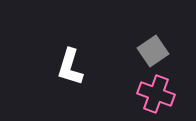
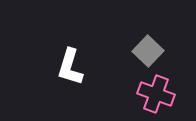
gray square: moved 5 px left; rotated 12 degrees counterclockwise
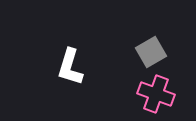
gray square: moved 3 px right, 1 px down; rotated 16 degrees clockwise
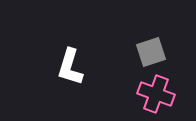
gray square: rotated 12 degrees clockwise
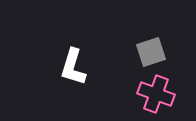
white L-shape: moved 3 px right
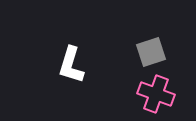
white L-shape: moved 2 px left, 2 px up
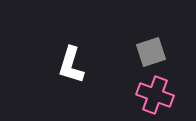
pink cross: moved 1 px left, 1 px down
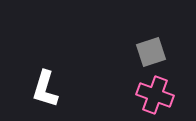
white L-shape: moved 26 px left, 24 px down
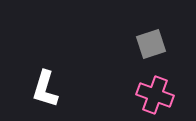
gray square: moved 8 px up
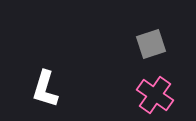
pink cross: rotated 15 degrees clockwise
